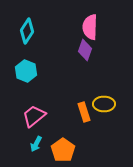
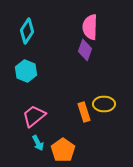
cyan arrow: moved 2 px right, 1 px up; rotated 56 degrees counterclockwise
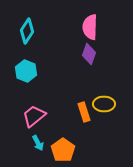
purple diamond: moved 4 px right, 4 px down
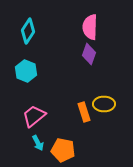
cyan diamond: moved 1 px right
orange pentagon: rotated 25 degrees counterclockwise
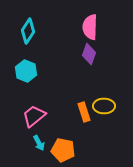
yellow ellipse: moved 2 px down
cyan arrow: moved 1 px right
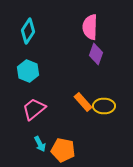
purple diamond: moved 7 px right
cyan hexagon: moved 2 px right
orange rectangle: moved 1 px left, 10 px up; rotated 24 degrees counterclockwise
pink trapezoid: moved 7 px up
cyan arrow: moved 1 px right, 1 px down
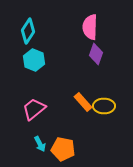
cyan hexagon: moved 6 px right, 11 px up
orange pentagon: moved 1 px up
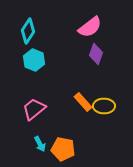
pink semicircle: rotated 130 degrees counterclockwise
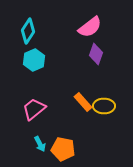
cyan hexagon: rotated 15 degrees clockwise
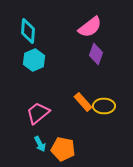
cyan diamond: rotated 30 degrees counterclockwise
pink trapezoid: moved 4 px right, 4 px down
